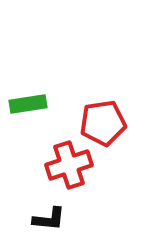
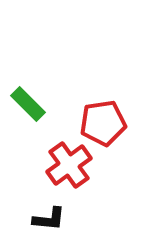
green rectangle: rotated 54 degrees clockwise
red cross: rotated 18 degrees counterclockwise
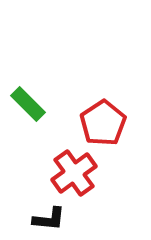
red pentagon: rotated 24 degrees counterclockwise
red cross: moved 5 px right, 8 px down
